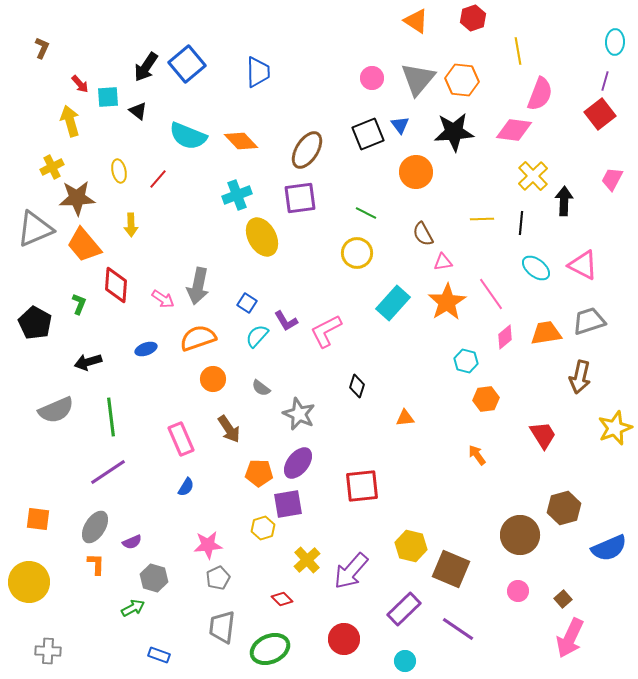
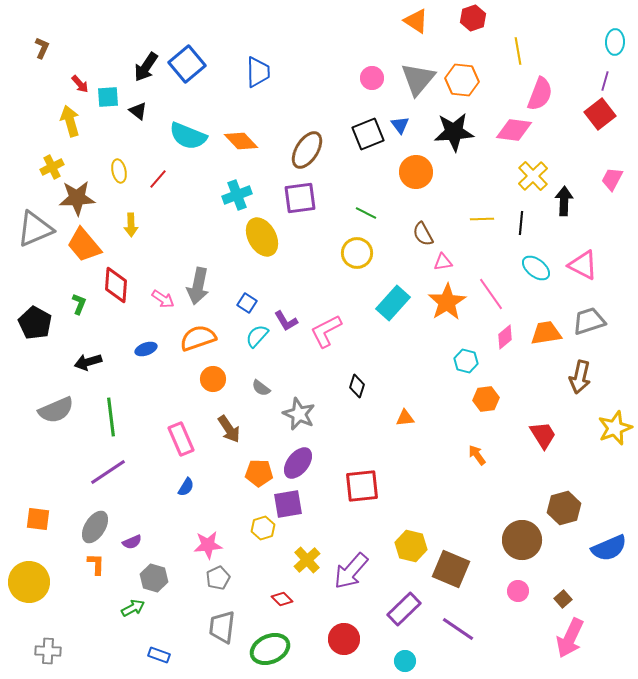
brown circle at (520, 535): moved 2 px right, 5 px down
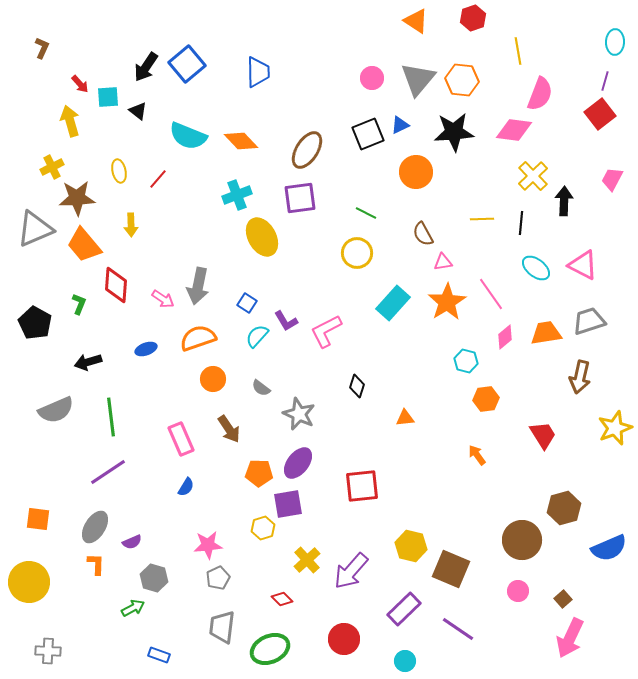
blue triangle at (400, 125): rotated 42 degrees clockwise
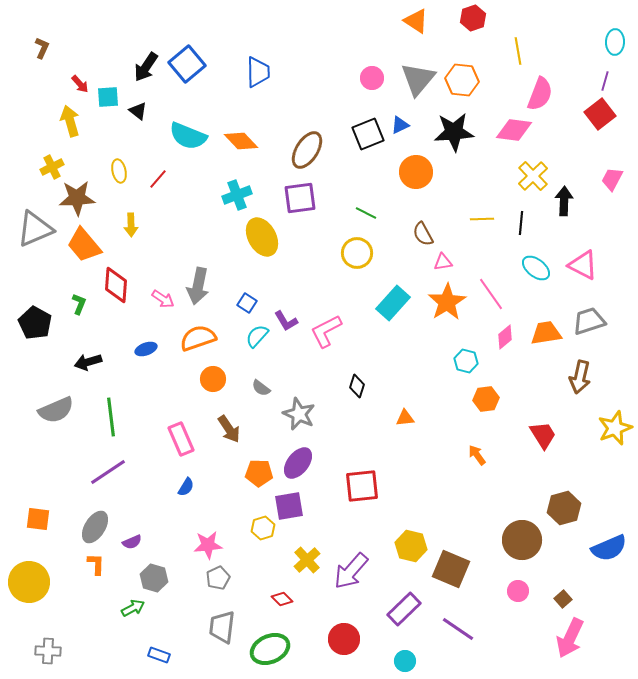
purple square at (288, 504): moved 1 px right, 2 px down
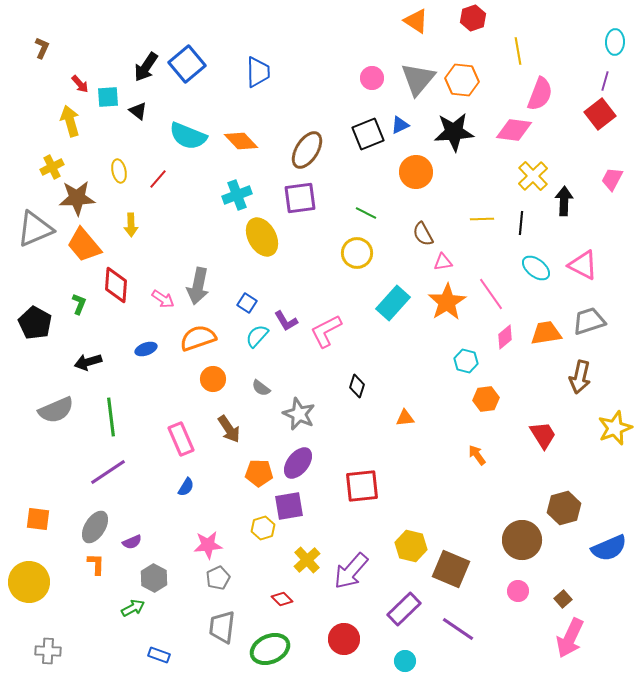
gray hexagon at (154, 578): rotated 12 degrees clockwise
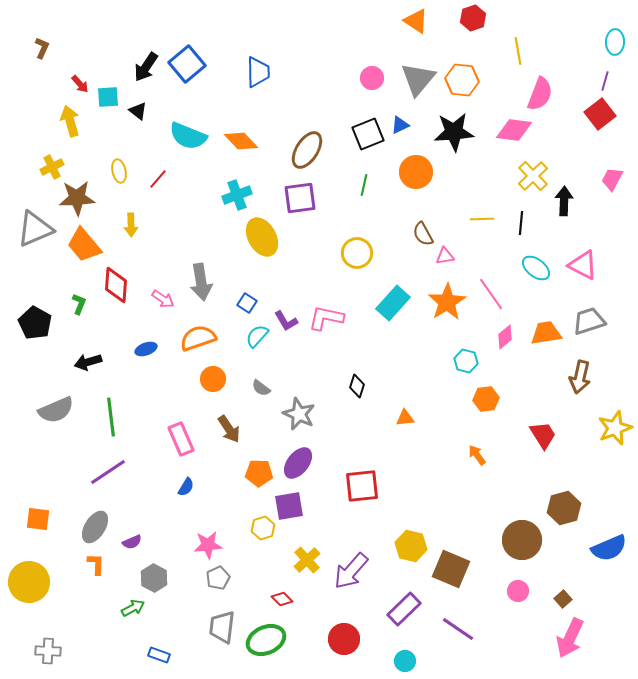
green line at (366, 213): moved 2 px left, 28 px up; rotated 75 degrees clockwise
pink triangle at (443, 262): moved 2 px right, 6 px up
gray arrow at (198, 286): moved 3 px right, 4 px up; rotated 21 degrees counterclockwise
pink L-shape at (326, 331): moved 13 px up; rotated 39 degrees clockwise
green ellipse at (270, 649): moved 4 px left, 9 px up
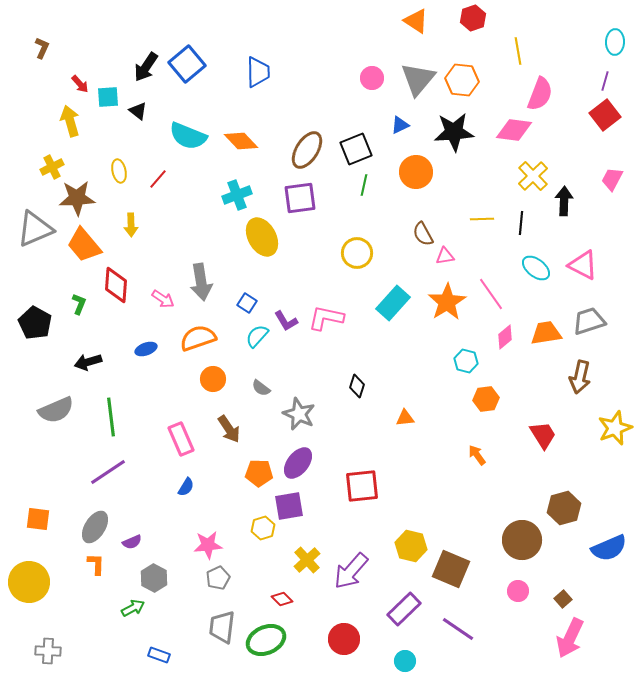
red square at (600, 114): moved 5 px right, 1 px down
black square at (368, 134): moved 12 px left, 15 px down
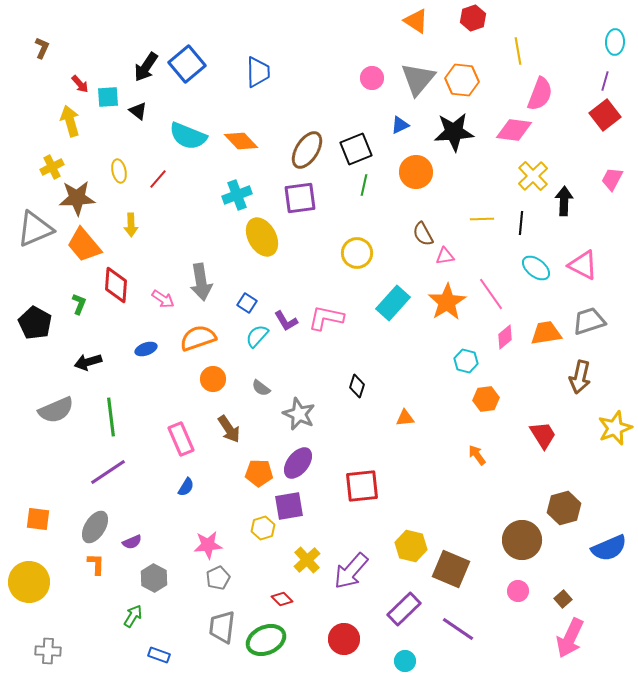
green arrow at (133, 608): moved 8 px down; rotated 30 degrees counterclockwise
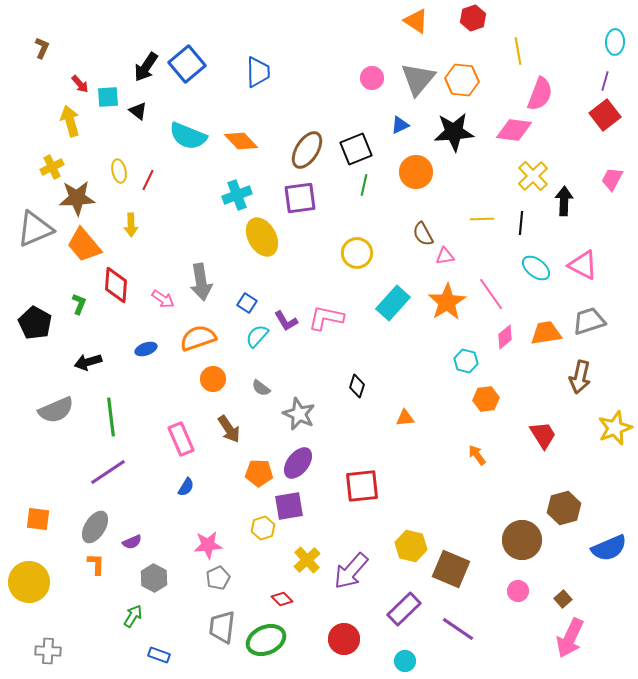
red line at (158, 179): moved 10 px left, 1 px down; rotated 15 degrees counterclockwise
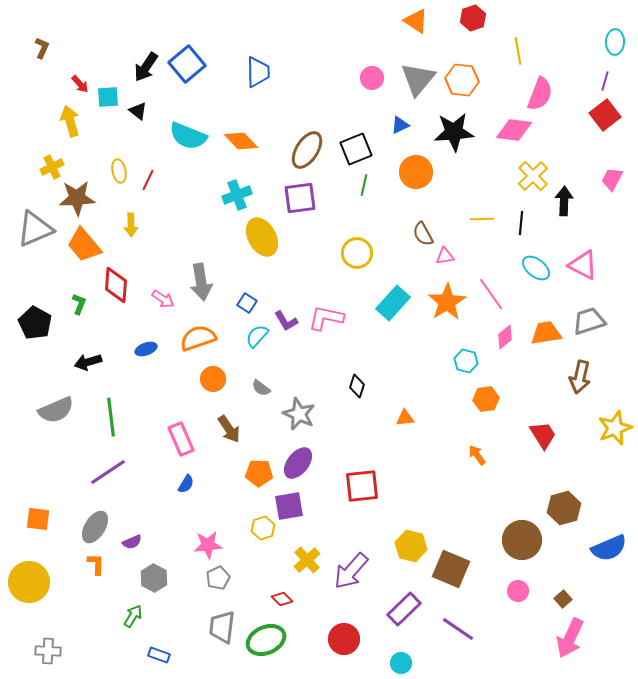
blue semicircle at (186, 487): moved 3 px up
cyan circle at (405, 661): moved 4 px left, 2 px down
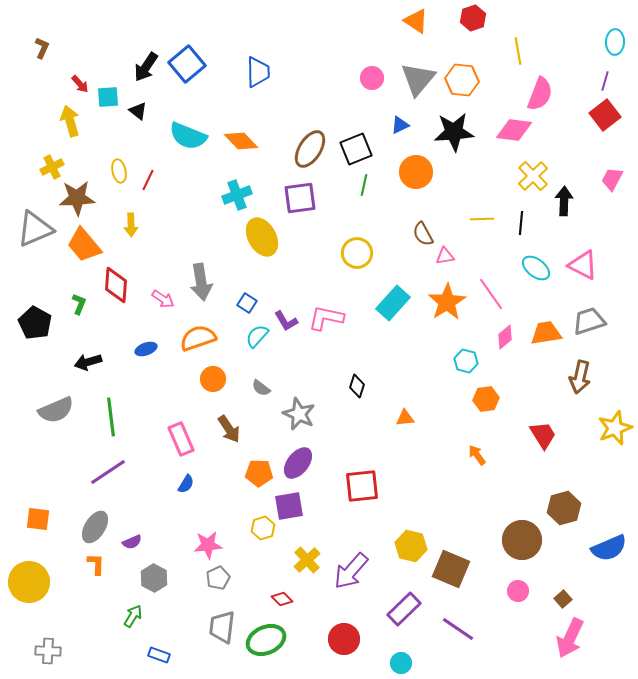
brown ellipse at (307, 150): moved 3 px right, 1 px up
